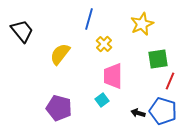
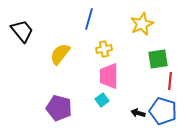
yellow cross: moved 5 px down; rotated 35 degrees clockwise
pink trapezoid: moved 4 px left
red line: rotated 18 degrees counterclockwise
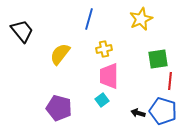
yellow star: moved 1 px left, 5 px up
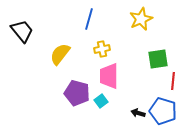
yellow cross: moved 2 px left
red line: moved 3 px right
cyan square: moved 1 px left, 1 px down
purple pentagon: moved 18 px right, 15 px up
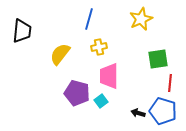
black trapezoid: rotated 45 degrees clockwise
yellow cross: moved 3 px left, 2 px up
red line: moved 3 px left, 2 px down
